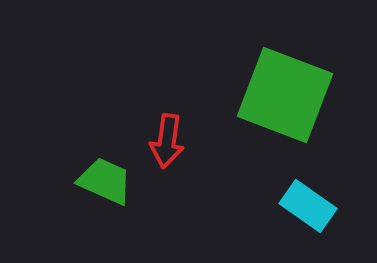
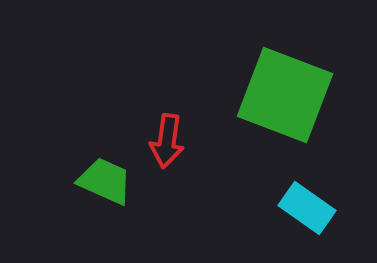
cyan rectangle: moved 1 px left, 2 px down
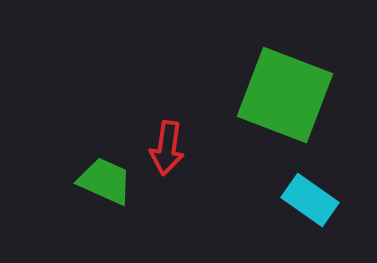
red arrow: moved 7 px down
cyan rectangle: moved 3 px right, 8 px up
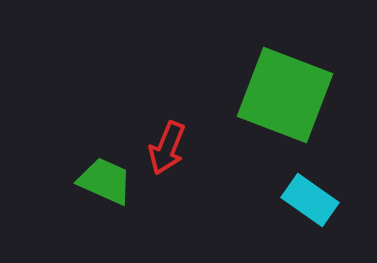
red arrow: rotated 14 degrees clockwise
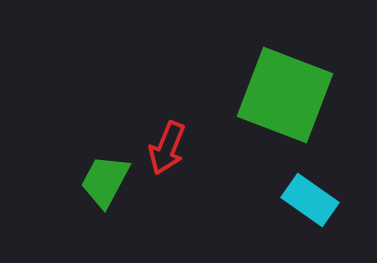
green trapezoid: rotated 86 degrees counterclockwise
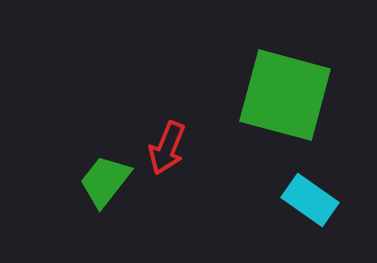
green square: rotated 6 degrees counterclockwise
green trapezoid: rotated 10 degrees clockwise
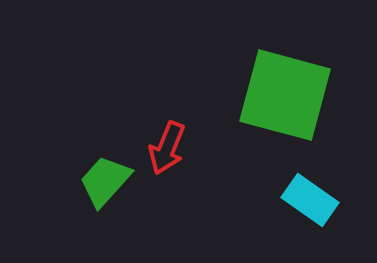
green trapezoid: rotated 4 degrees clockwise
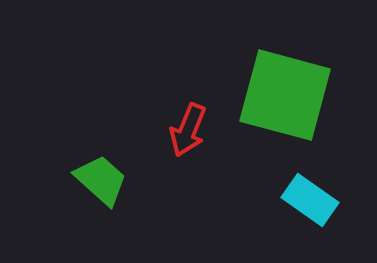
red arrow: moved 21 px right, 18 px up
green trapezoid: moved 4 px left, 1 px up; rotated 90 degrees clockwise
